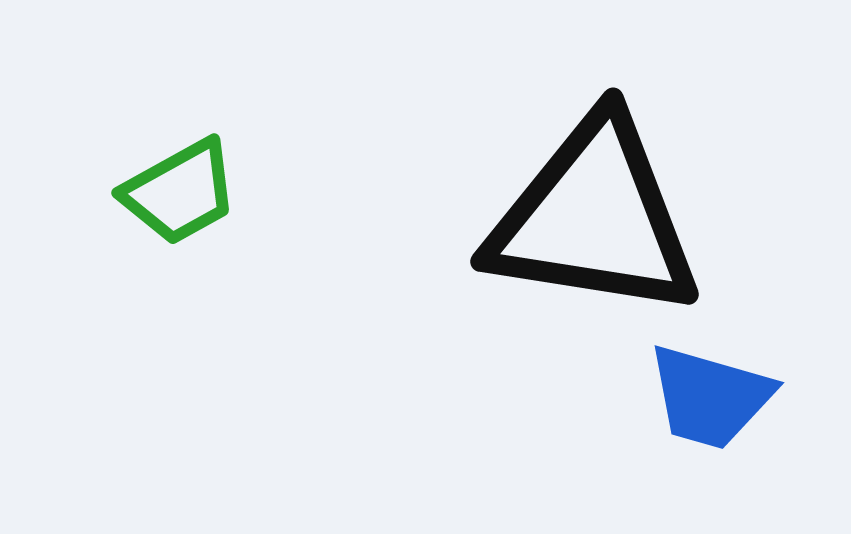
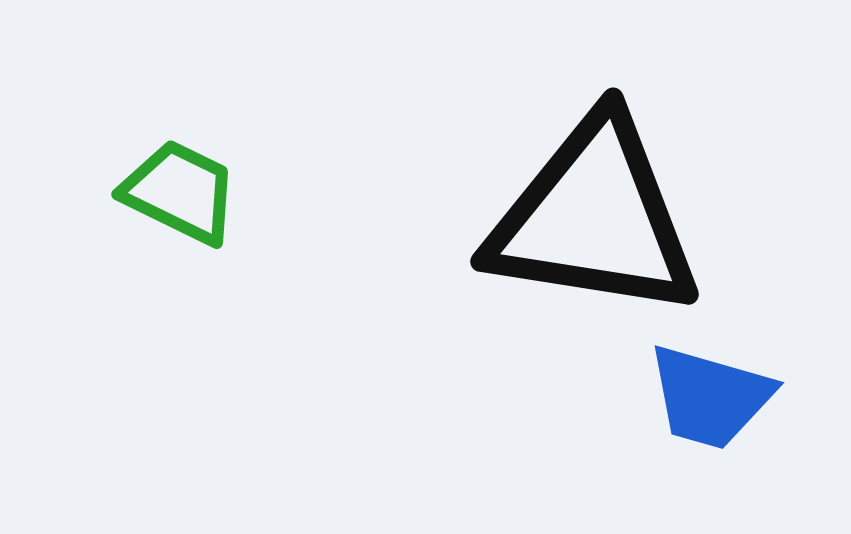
green trapezoid: rotated 125 degrees counterclockwise
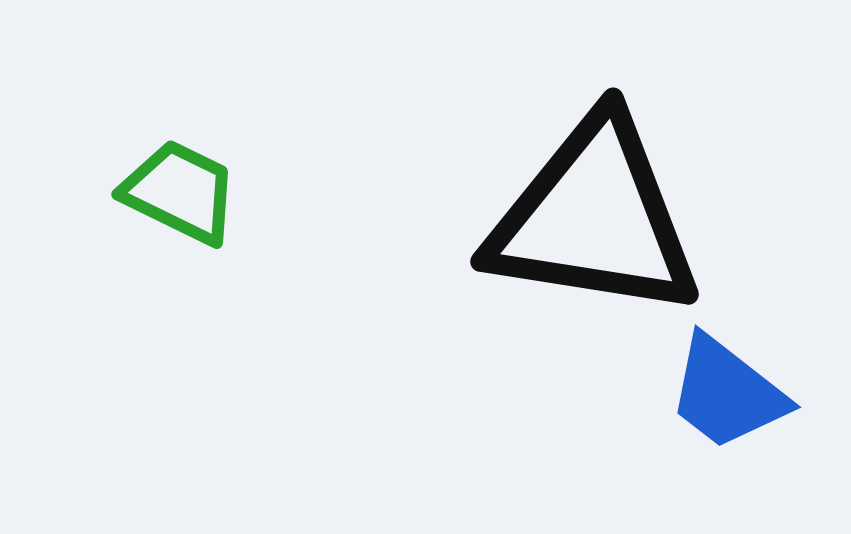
blue trapezoid: moved 17 px right, 4 px up; rotated 22 degrees clockwise
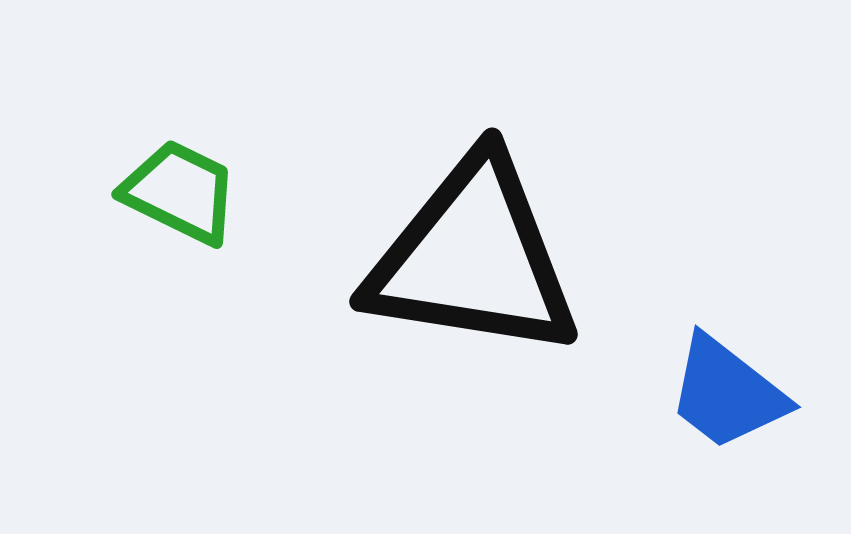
black triangle: moved 121 px left, 40 px down
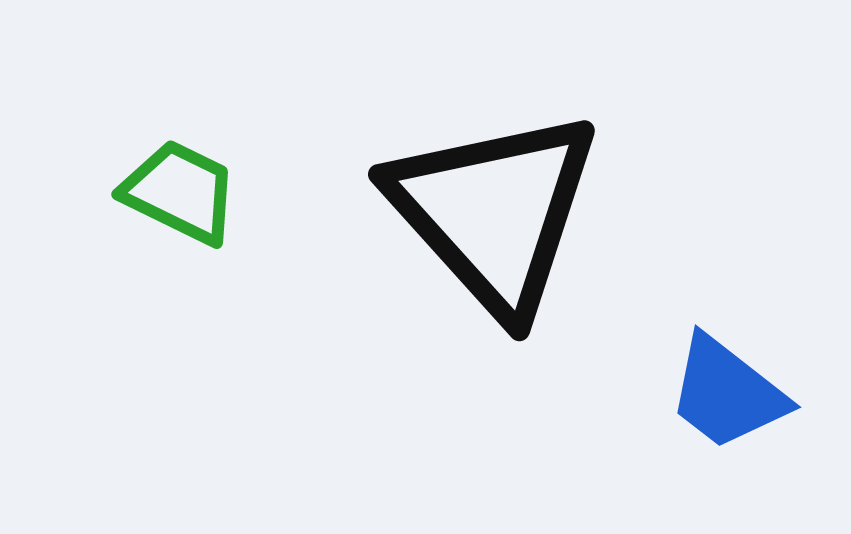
black triangle: moved 21 px right, 46 px up; rotated 39 degrees clockwise
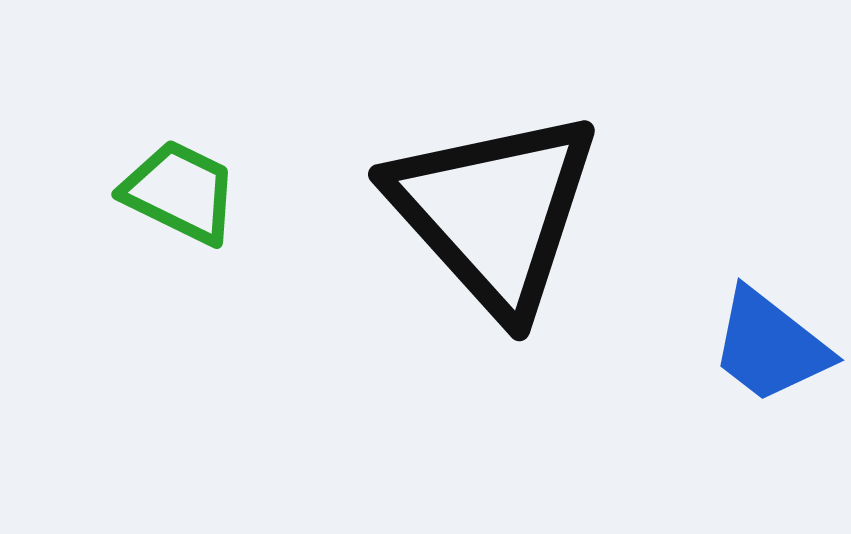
blue trapezoid: moved 43 px right, 47 px up
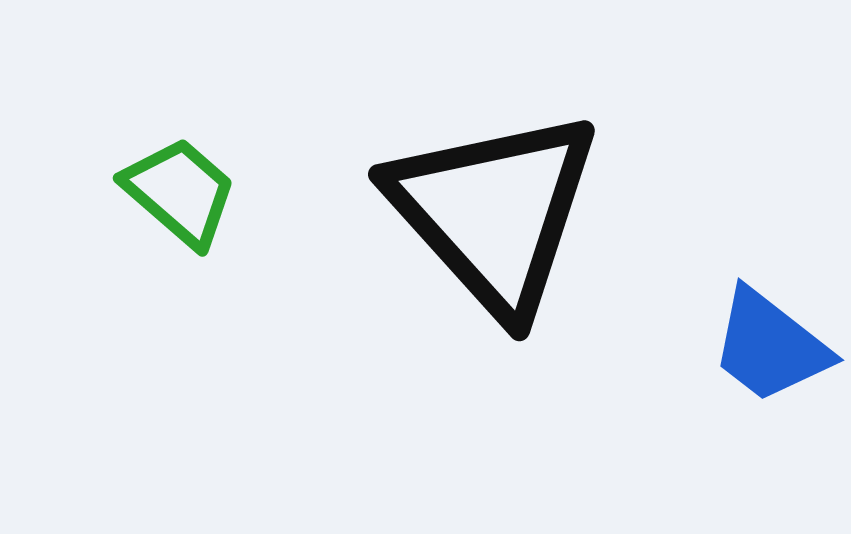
green trapezoid: rotated 15 degrees clockwise
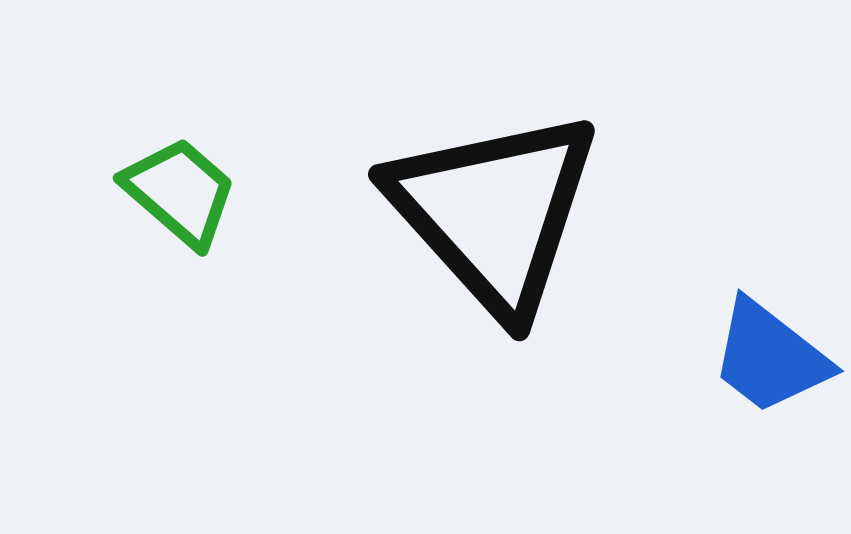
blue trapezoid: moved 11 px down
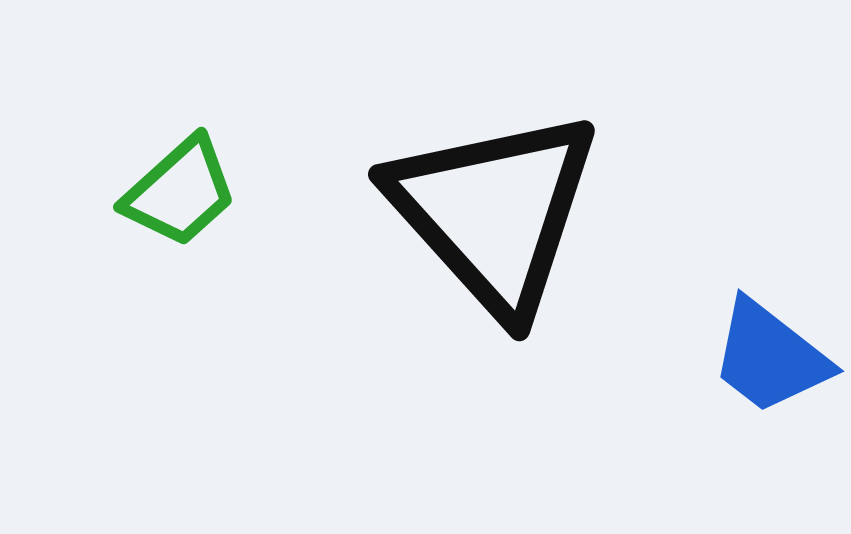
green trapezoid: rotated 97 degrees clockwise
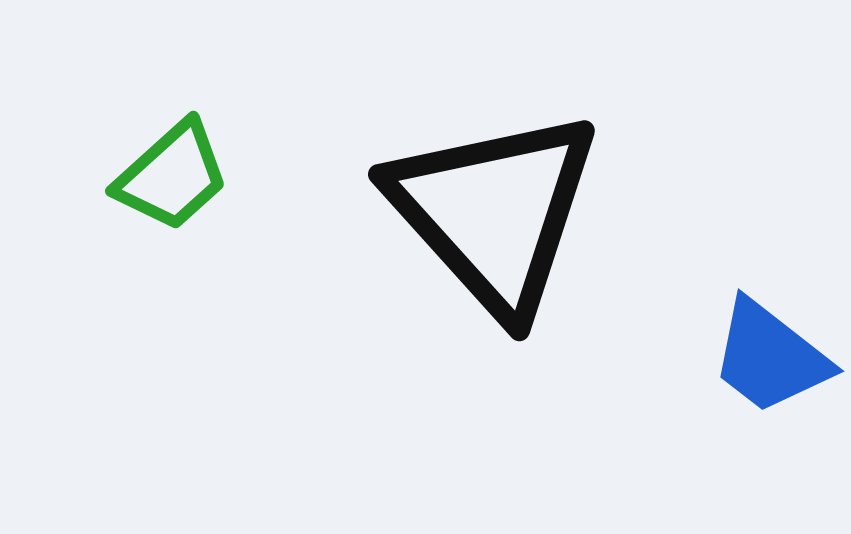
green trapezoid: moved 8 px left, 16 px up
